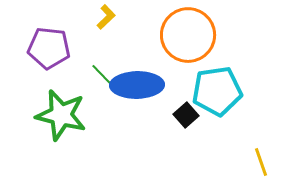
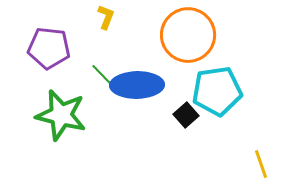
yellow L-shape: rotated 25 degrees counterclockwise
yellow line: moved 2 px down
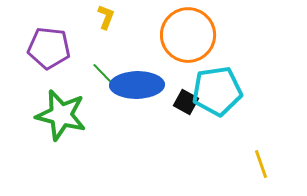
green line: moved 1 px right, 1 px up
black square: moved 13 px up; rotated 20 degrees counterclockwise
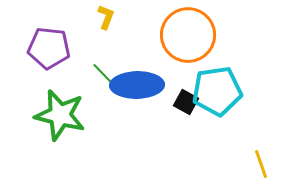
green star: moved 1 px left
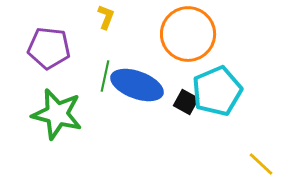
orange circle: moved 1 px up
green line: rotated 56 degrees clockwise
blue ellipse: rotated 21 degrees clockwise
cyan pentagon: rotated 15 degrees counterclockwise
green star: moved 3 px left, 1 px up
yellow line: rotated 28 degrees counterclockwise
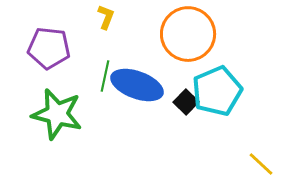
black square: rotated 15 degrees clockwise
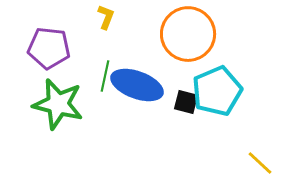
black square: rotated 30 degrees counterclockwise
green star: moved 1 px right, 10 px up
yellow line: moved 1 px left, 1 px up
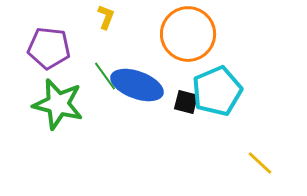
green line: rotated 48 degrees counterclockwise
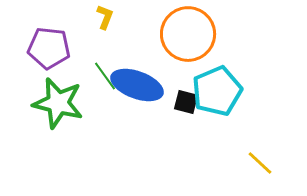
yellow L-shape: moved 1 px left
green star: moved 1 px up
